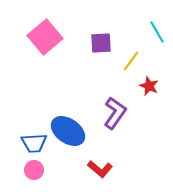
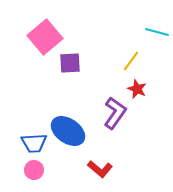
cyan line: rotated 45 degrees counterclockwise
purple square: moved 31 px left, 20 px down
red star: moved 12 px left, 3 px down
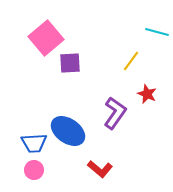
pink square: moved 1 px right, 1 px down
red star: moved 10 px right, 5 px down
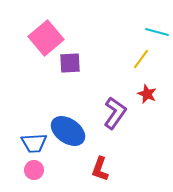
yellow line: moved 10 px right, 2 px up
red L-shape: rotated 70 degrees clockwise
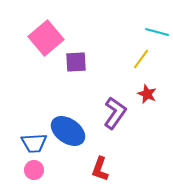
purple square: moved 6 px right, 1 px up
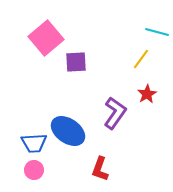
red star: rotated 18 degrees clockwise
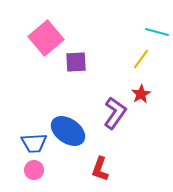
red star: moved 6 px left
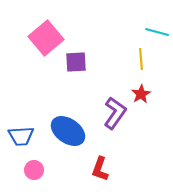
yellow line: rotated 40 degrees counterclockwise
blue trapezoid: moved 13 px left, 7 px up
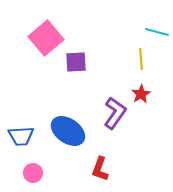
pink circle: moved 1 px left, 3 px down
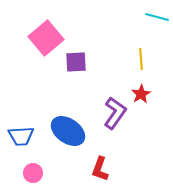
cyan line: moved 15 px up
